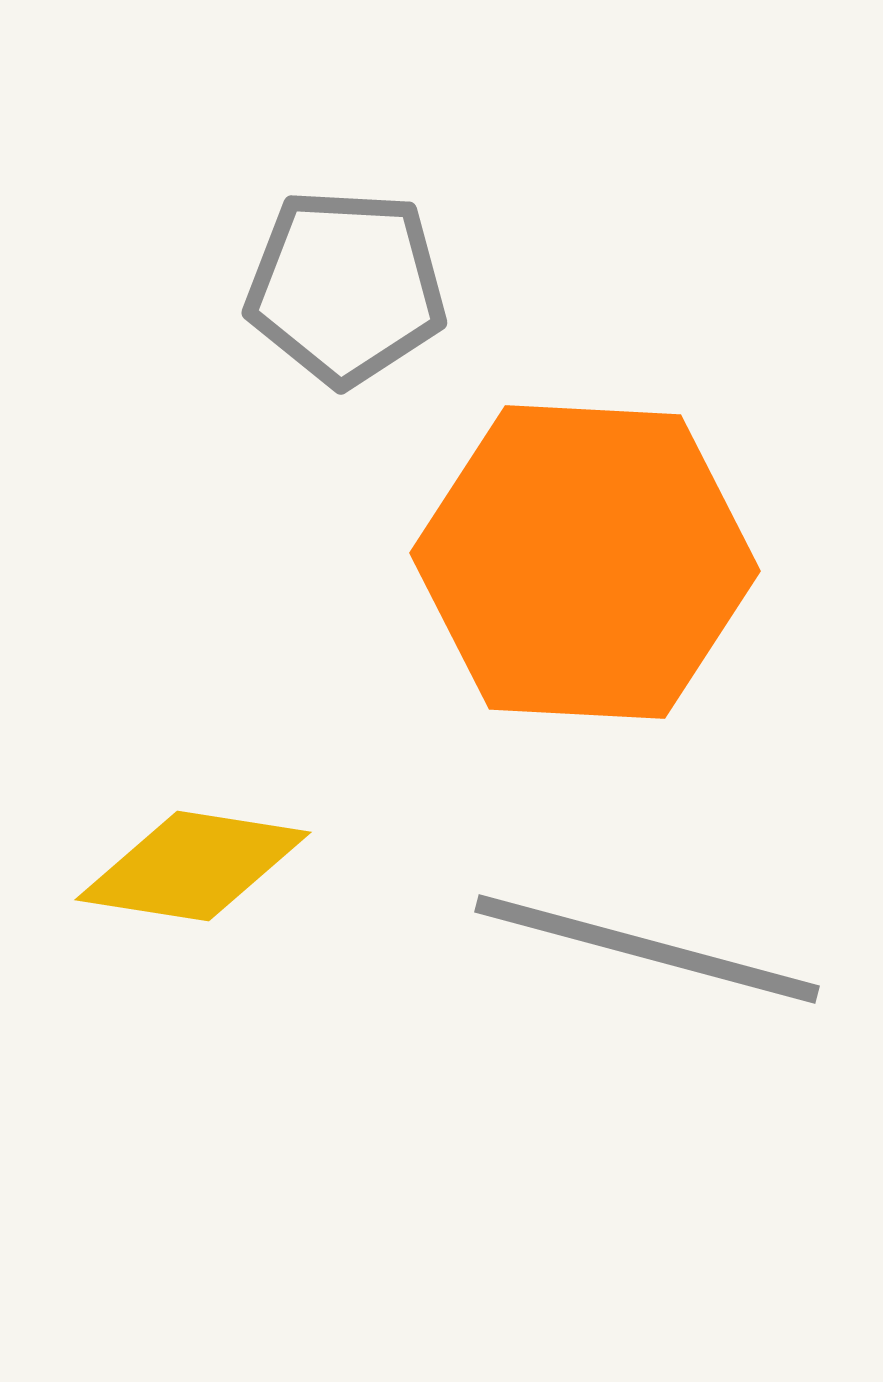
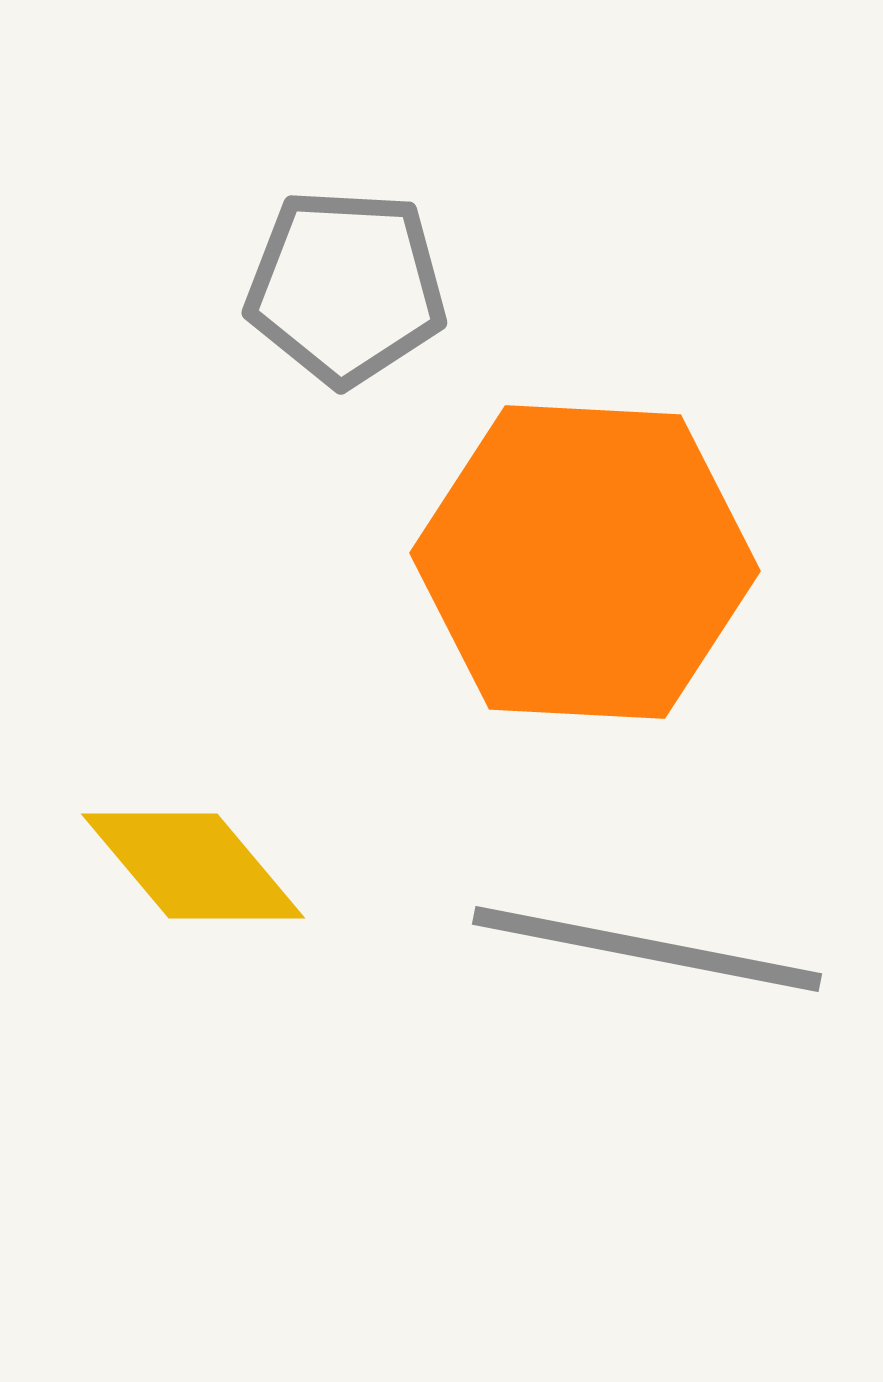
yellow diamond: rotated 41 degrees clockwise
gray line: rotated 4 degrees counterclockwise
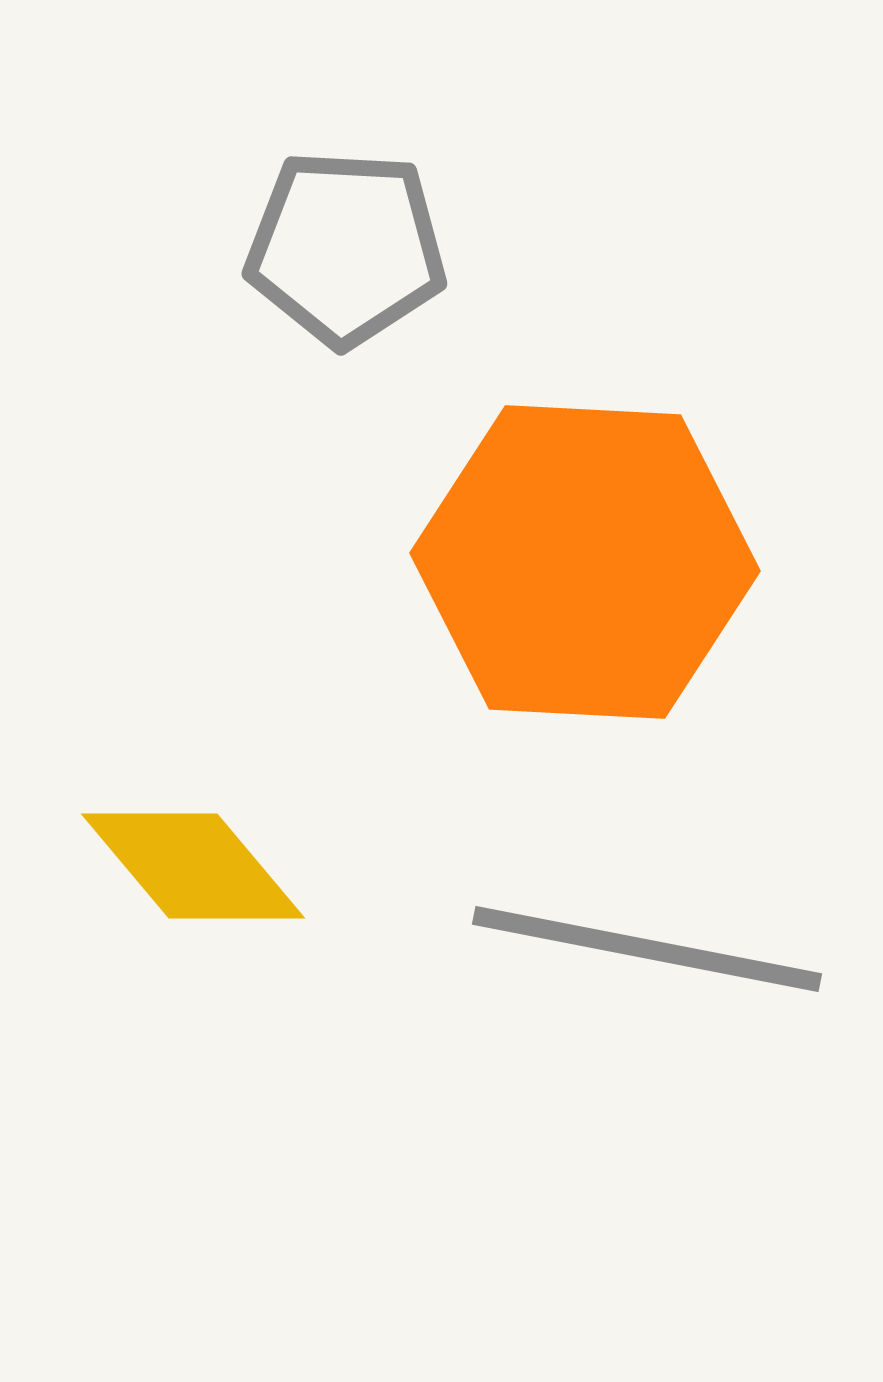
gray pentagon: moved 39 px up
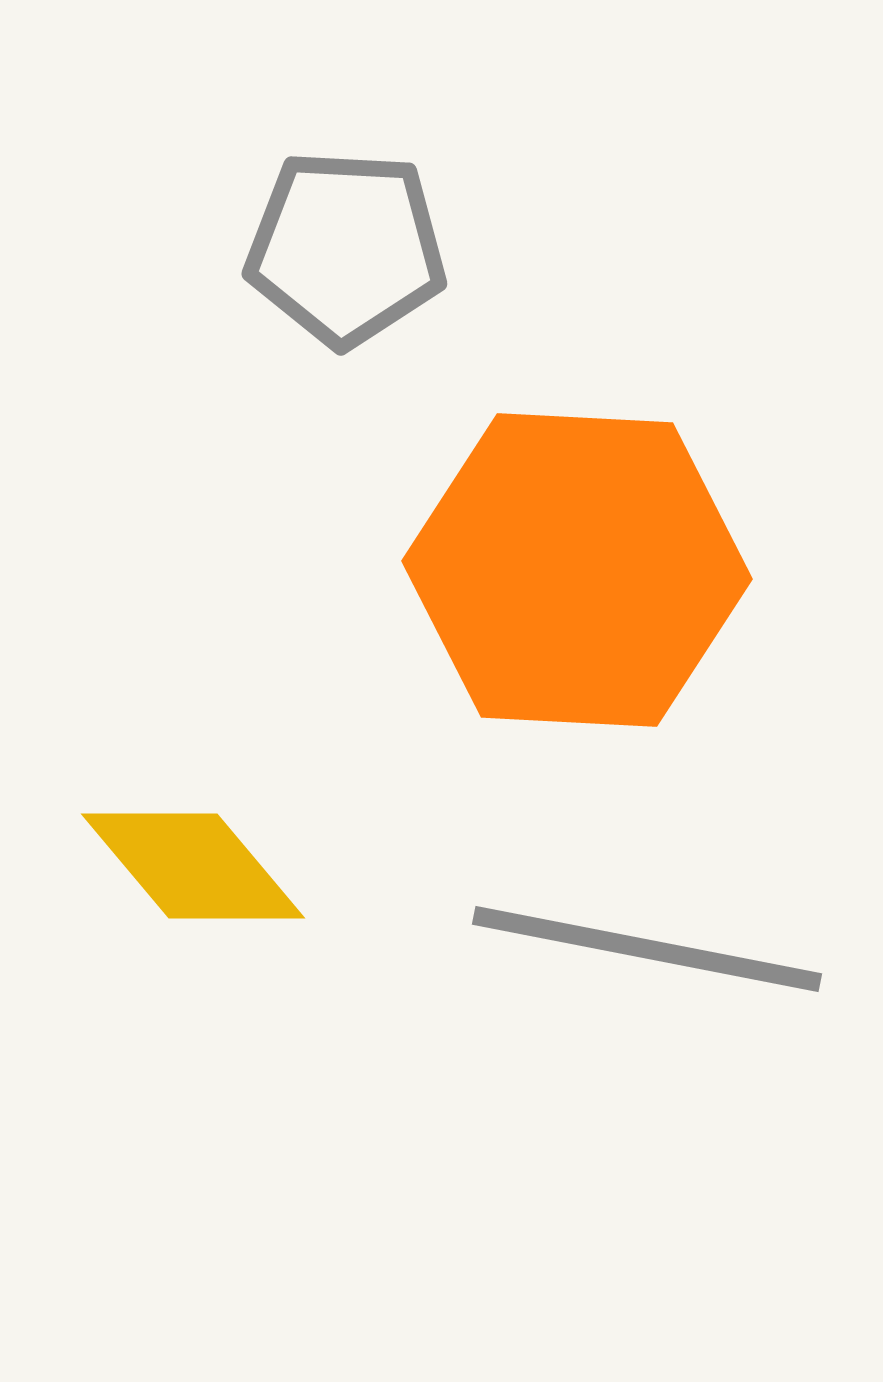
orange hexagon: moved 8 px left, 8 px down
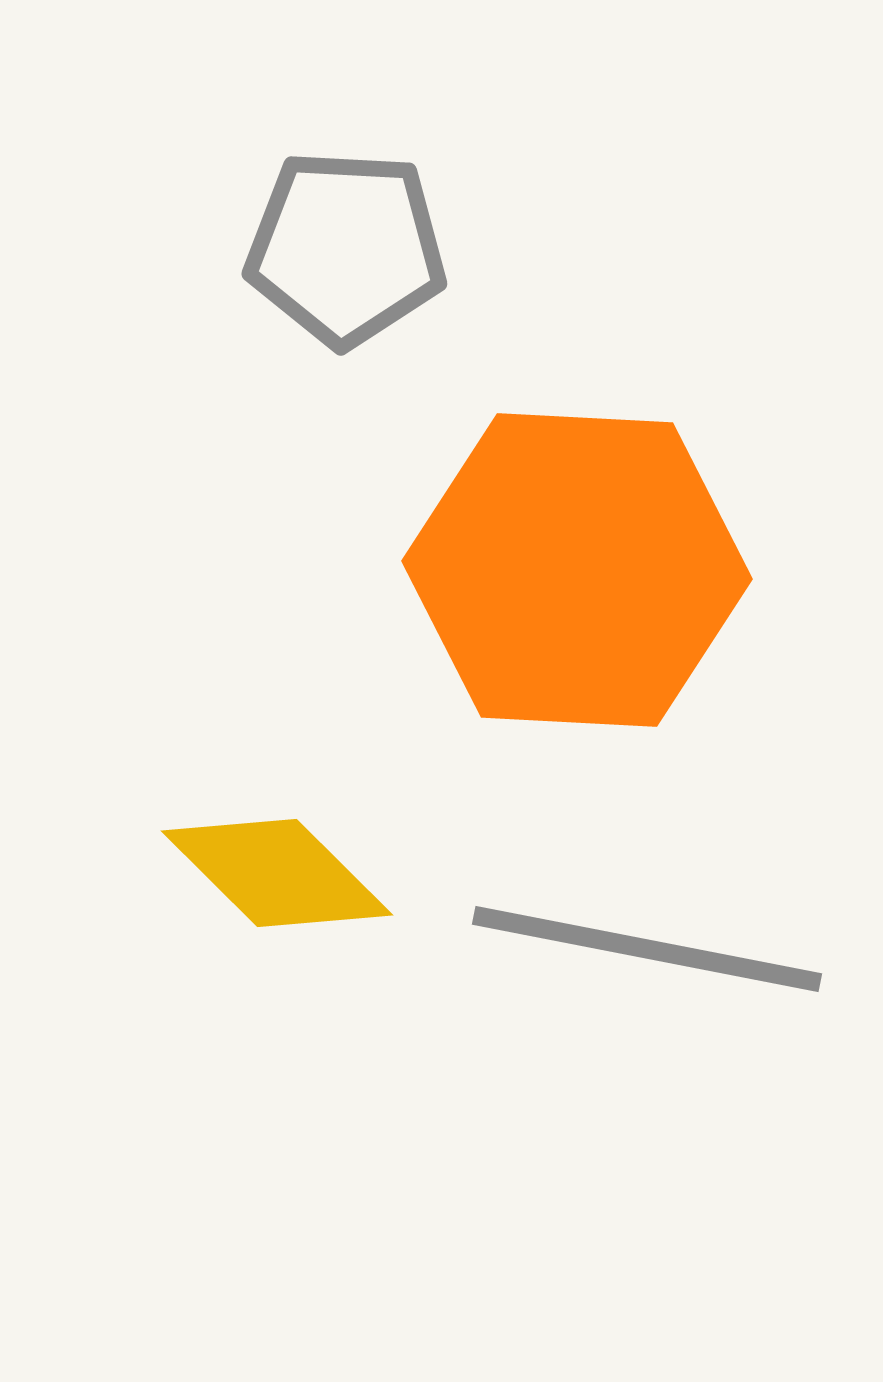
yellow diamond: moved 84 px right, 7 px down; rotated 5 degrees counterclockwise
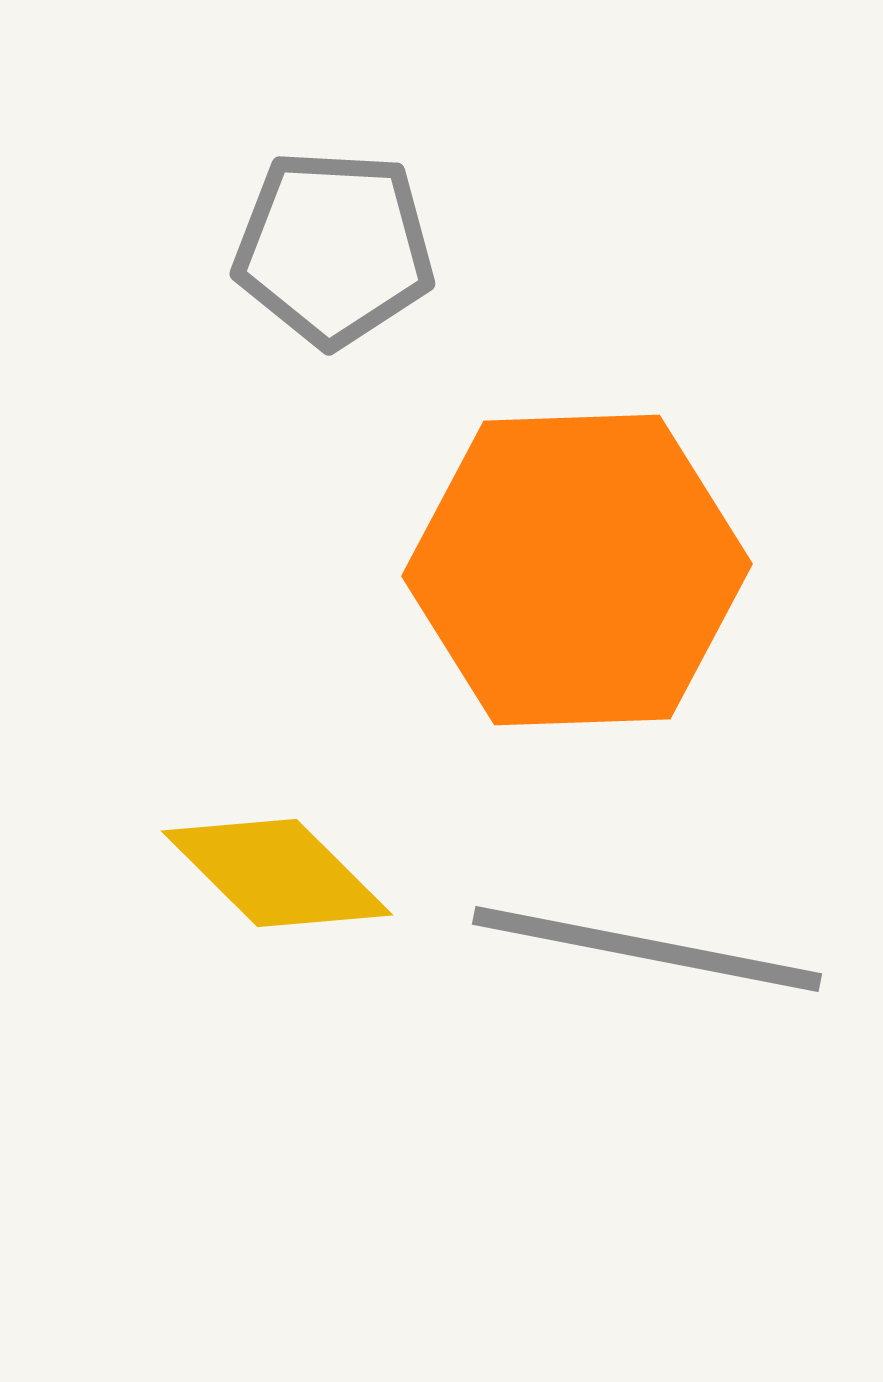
gray pentagon: moved 12 px left
orange hexagon: rotated 5 degrees counterclockwise
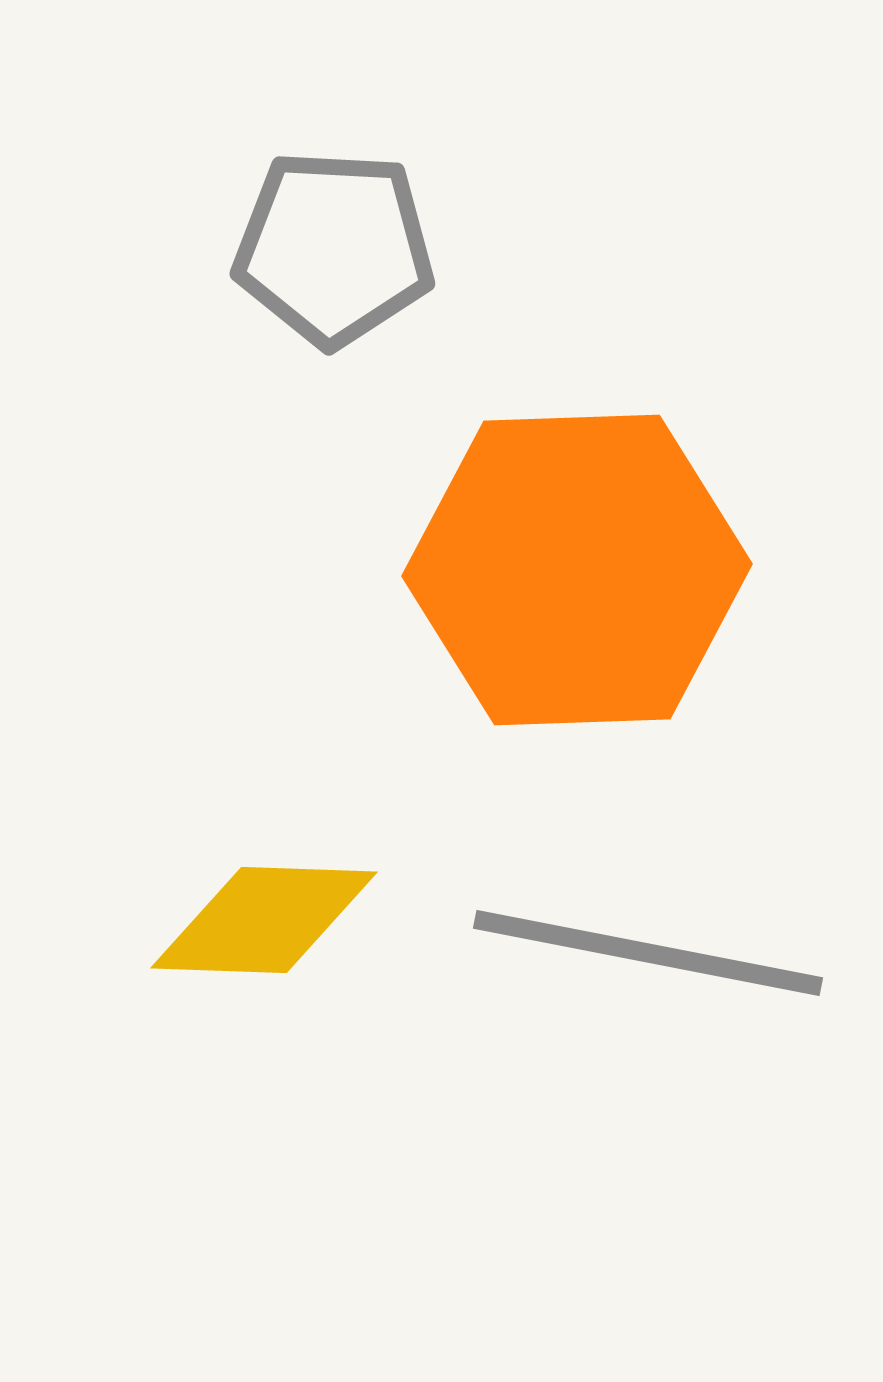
yellow diamond: moved 13 px left, 47 px down; rotated 43 degrees counterclockwise
gray line: moved 1 px right, 4 px down
